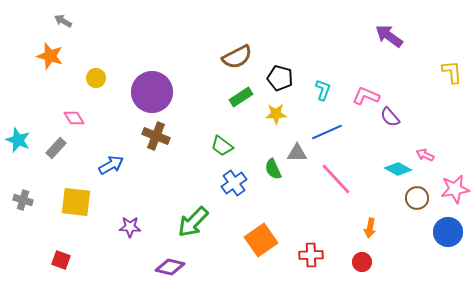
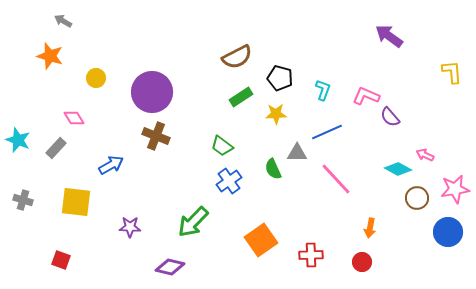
blue cross: moved 5 px left, 2 px up
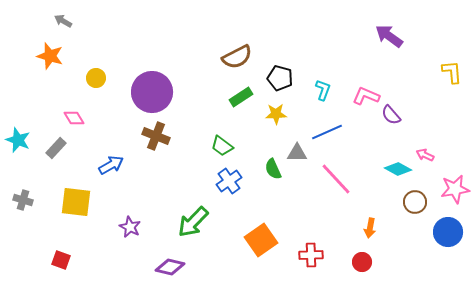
purple semicircle: moved 1 px right, 2 px up
brown circle: moved 2 px left, 4 px down
purple star: rotated 25 degrees clockwise
